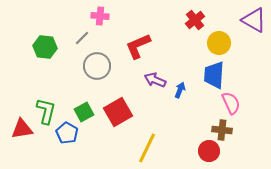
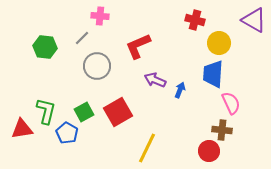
red cross: rotated 36 degrees counterclockwise
blue trapezoid: moved 1 px left, 1 px up
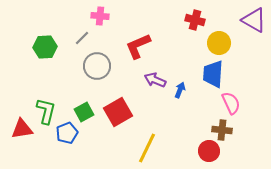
green hexagon: rotated 10 degrees counterclockwise
blue pentagon: rotated 20 degrees clockwise
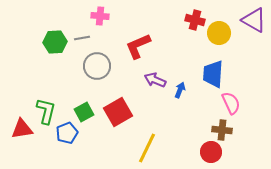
gray line: rotated 35 degrees clockwise
yellow circle: moved 10 px up
green hexagon: moved 10 px right, 5 px up
red circle: moved 2 px right, 1 px down
